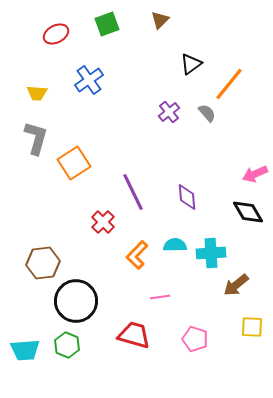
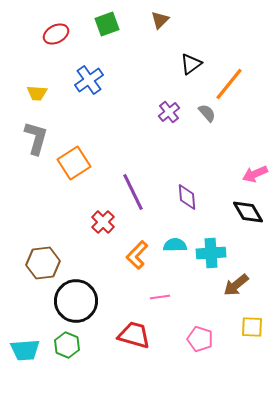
pink pentagon: moved 5 px right
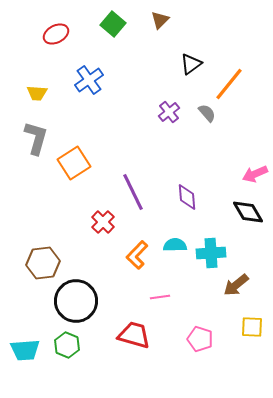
green square: moved 6 px right; rotated 30 degrees counterclockwise
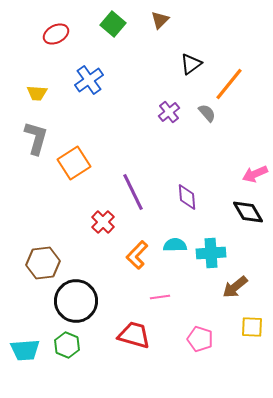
brown arrow: moved 1 px left, 2 px down
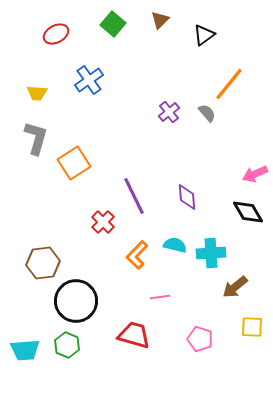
black triangle: moved 13 px right, 29 px up
purple line: moved 1 px right, 4 px down
cyan semicircle: rotated 15 degrees clockwise
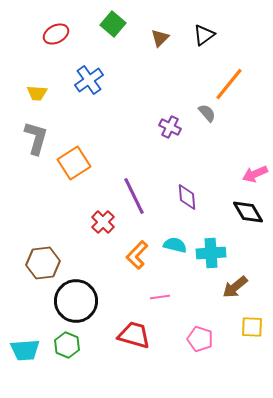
brown triangle: moved 18 px down
purple cross: moved 1 px right, 15 px down; rotated 25 degrees counterclockwise
